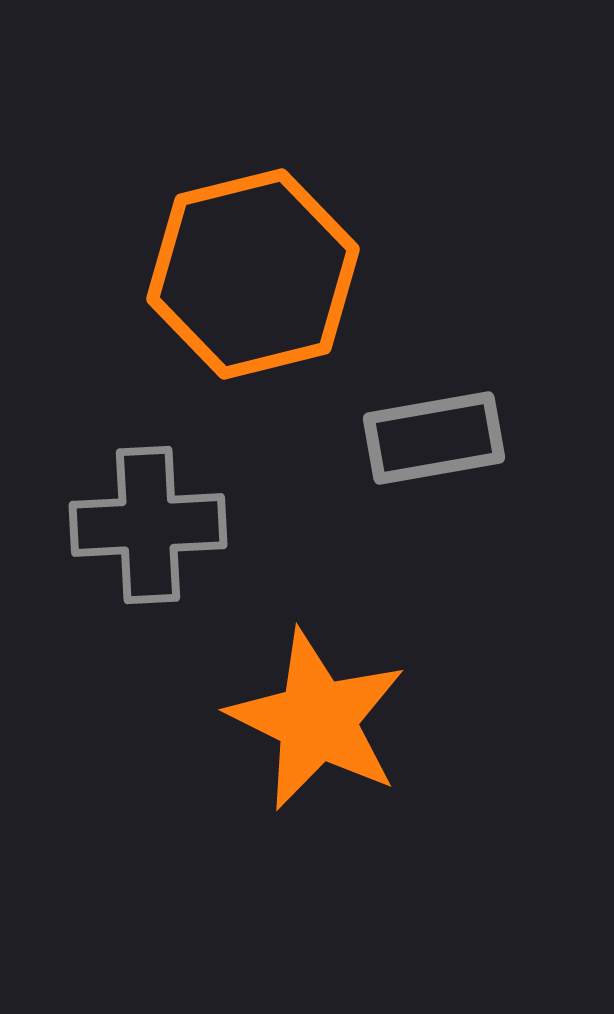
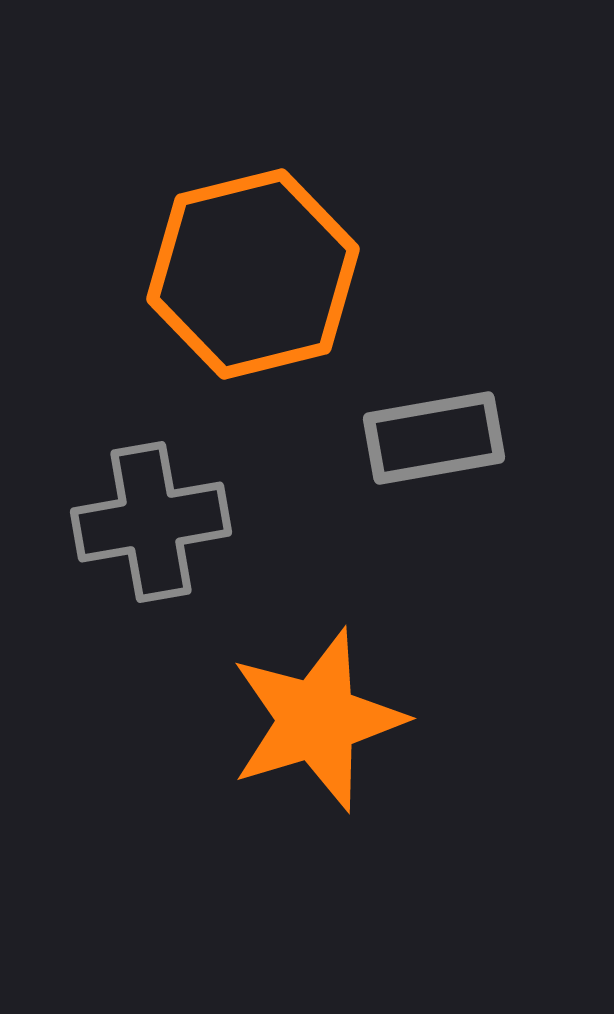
gray cross: moved 3 px right, 3 px up; rotated 7 degrees counterclockwise
orange star: rotated 29 degrees clockwise
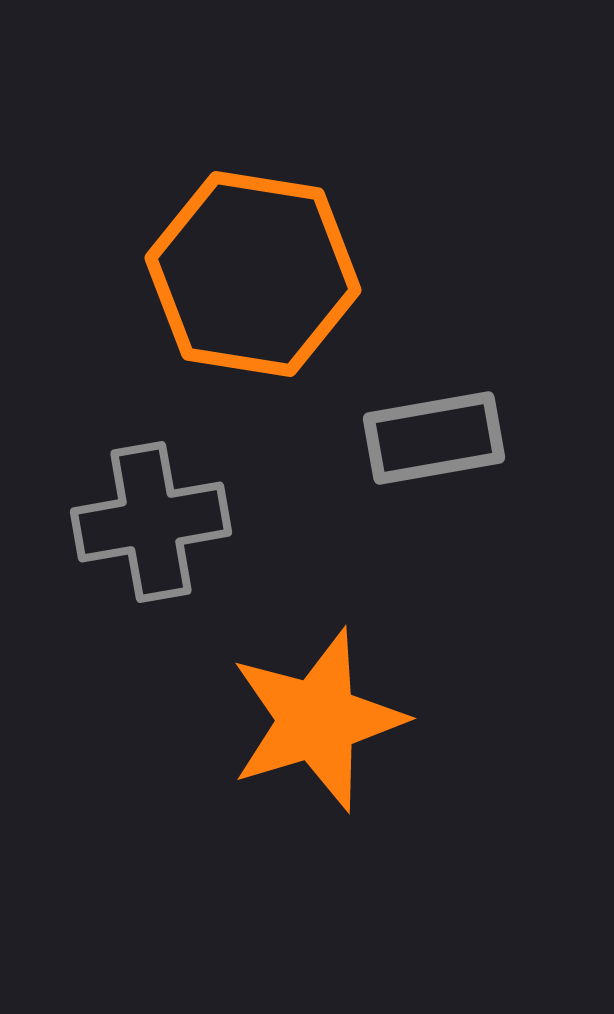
orange hexagon: rotated 23 degrees clockwise
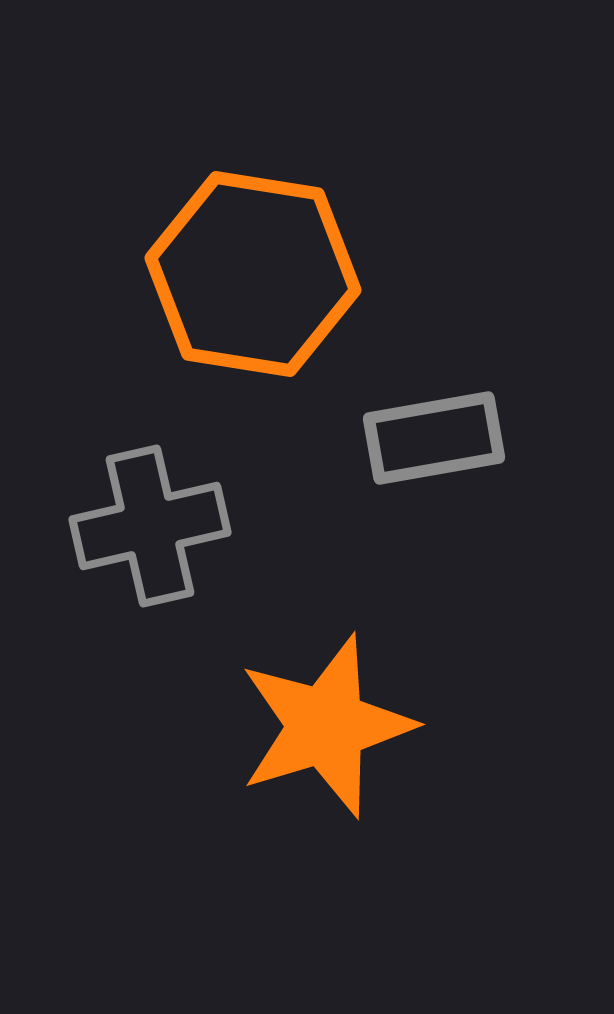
gray cross: moved 1 px left, 4 px down; rotated 3 degrees counterclockwise
orange star: moved 9 px right, 6 px down
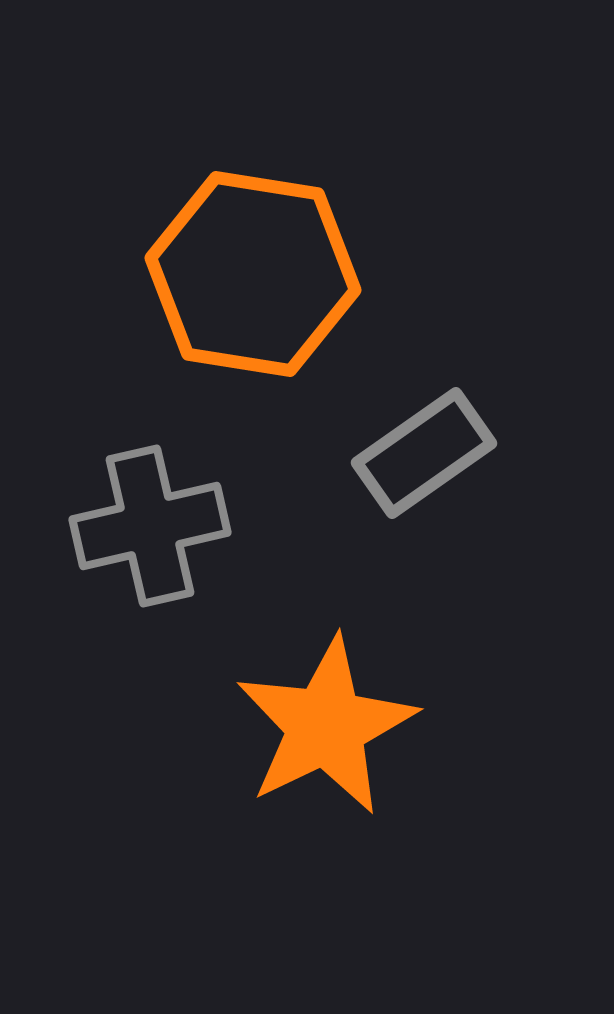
gray rectangle: moved 10 px left, 15 px down; rotated 25 degrees counterclockwise
orange star: rotated 9 degrees counterclockwise
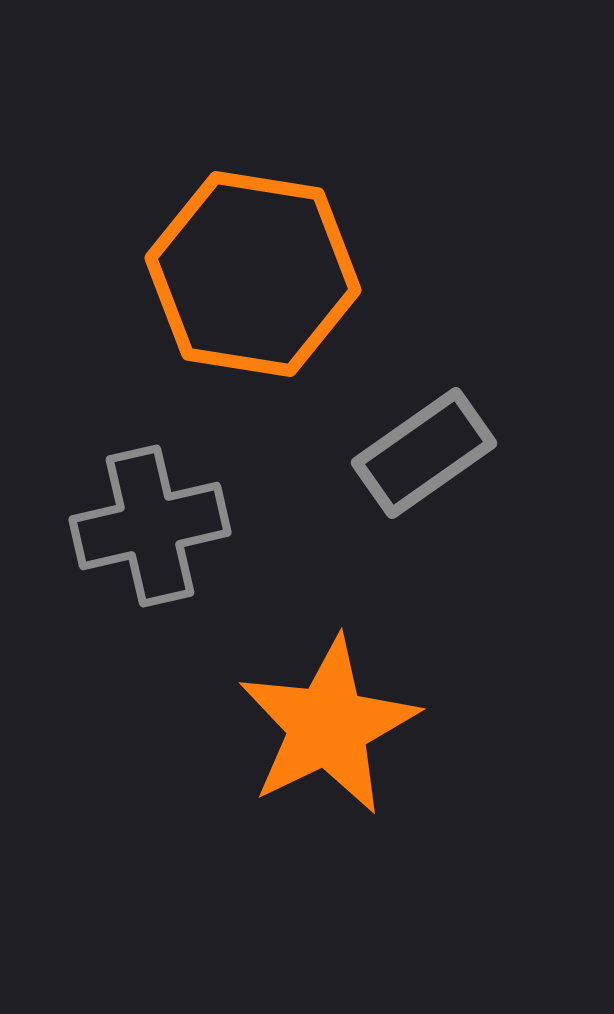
orange star: moved 2 px right
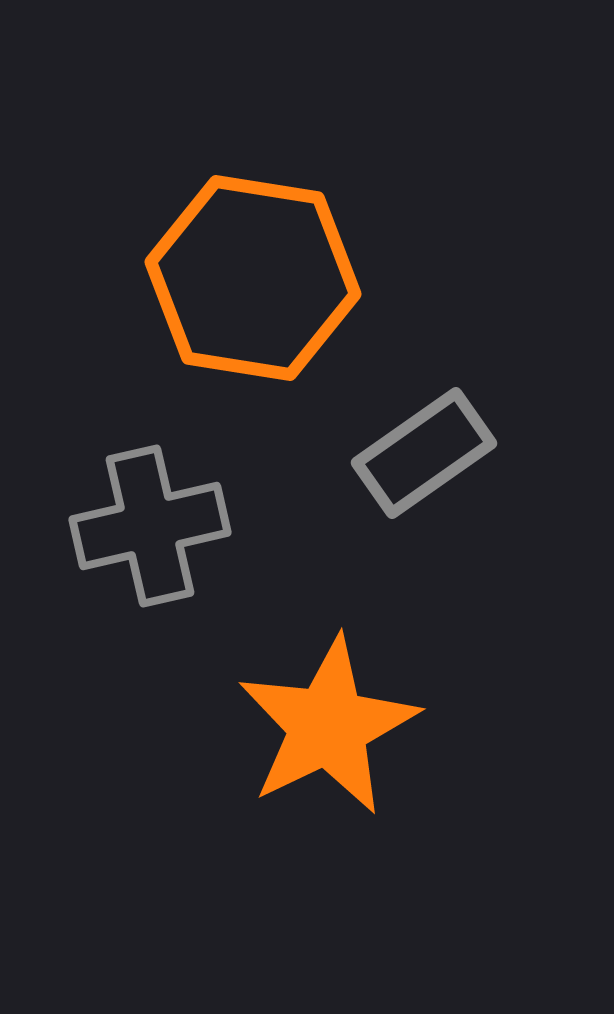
orange hexagon: moved 4 px down
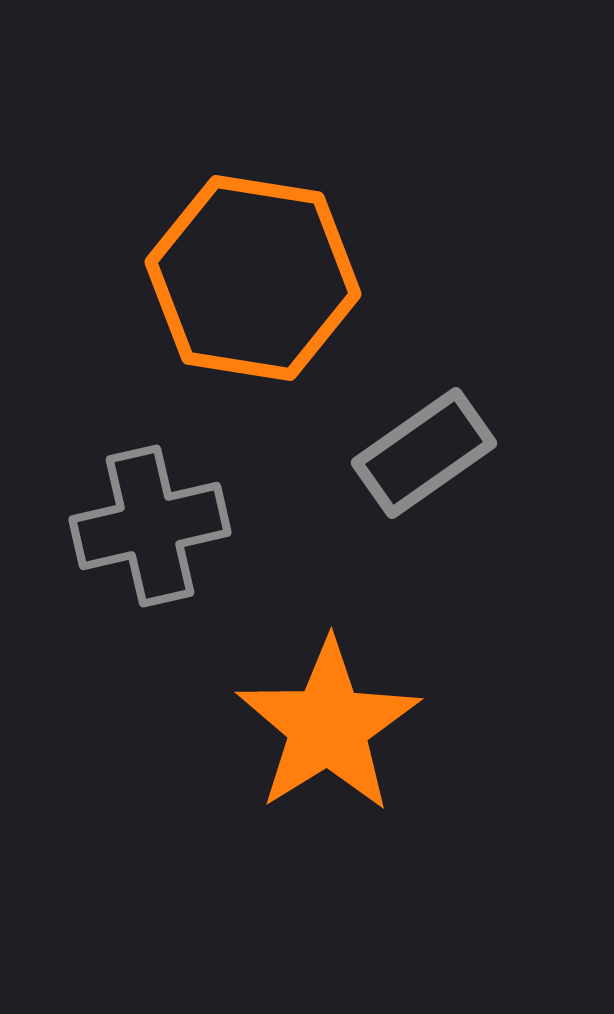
orange star: rotated 6 degrees counterclockwise
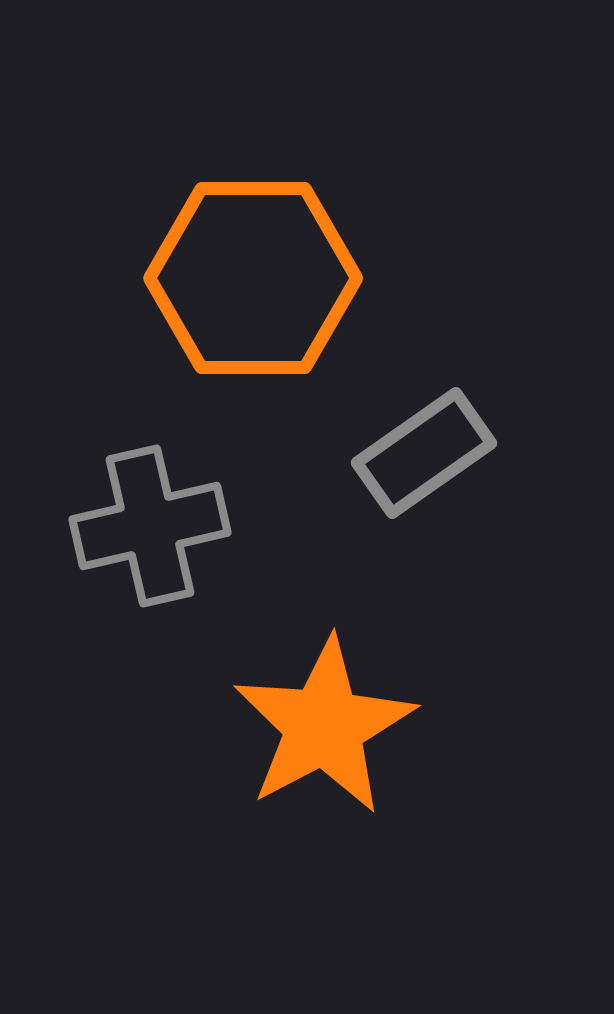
orange hexagon: rotated 9 degrees counterclockwise
orange star: moved 4 px left; rotated 4 degrees clockwise
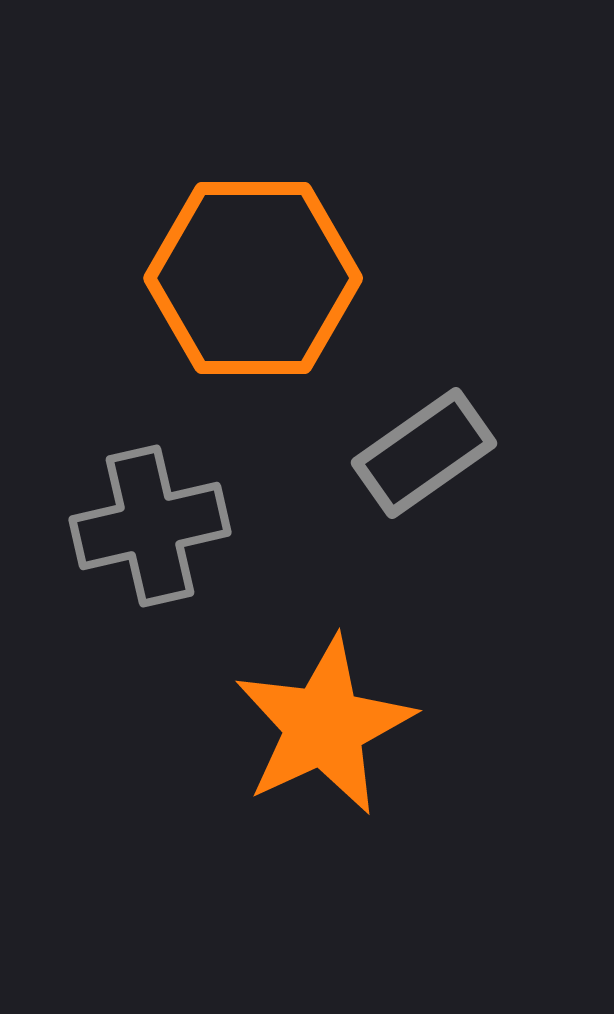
orange star: rotated 3 degrees clockwise
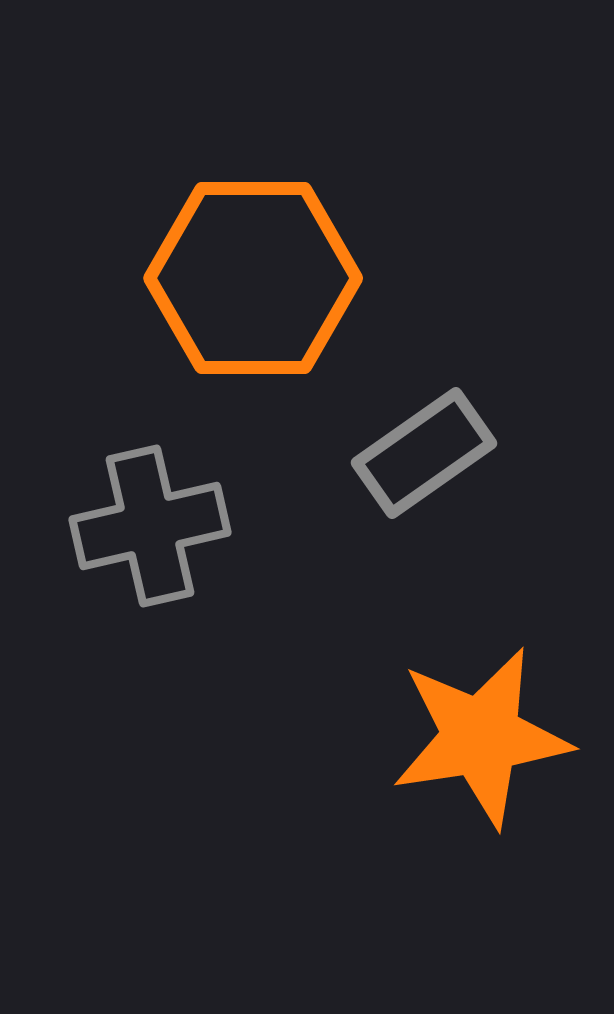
orange star: moved 157 px right, 11 px down; rotated 16 degrees clockwise
